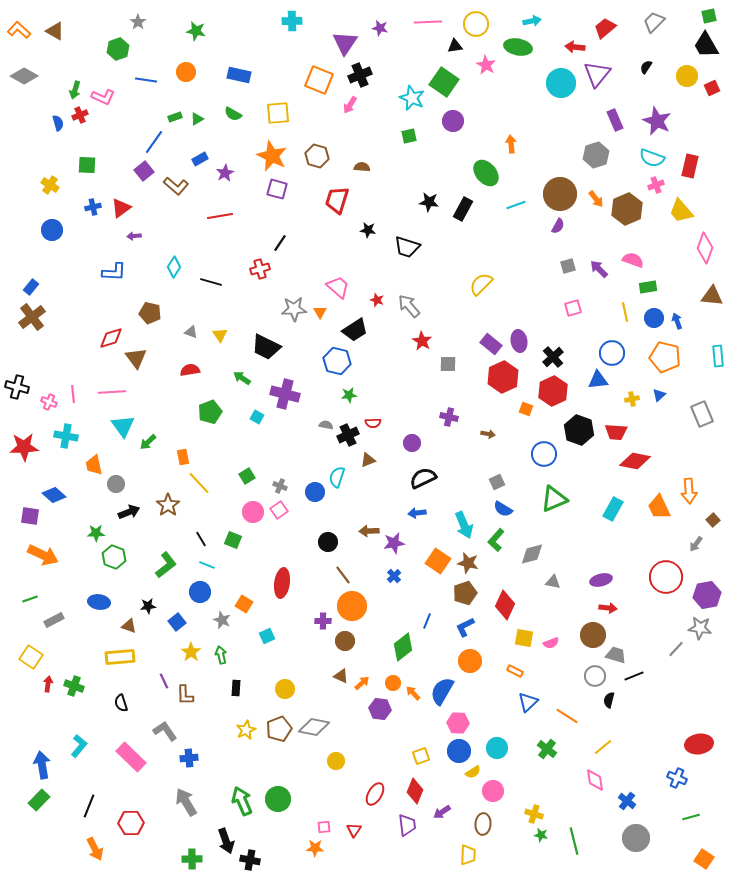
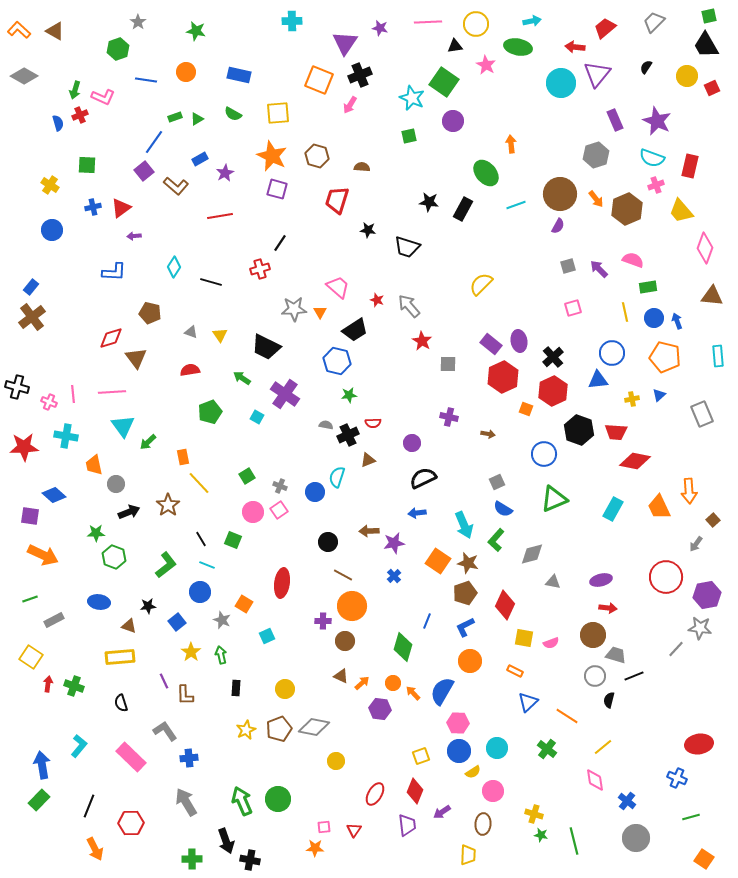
purple cross at (285, 394): rotated 20 degrees clockwise
brown line at (343, 575): rotated 24 degrees counterclockwise
green diamond at (403, 647): rotated 36 degrees counterclockwise
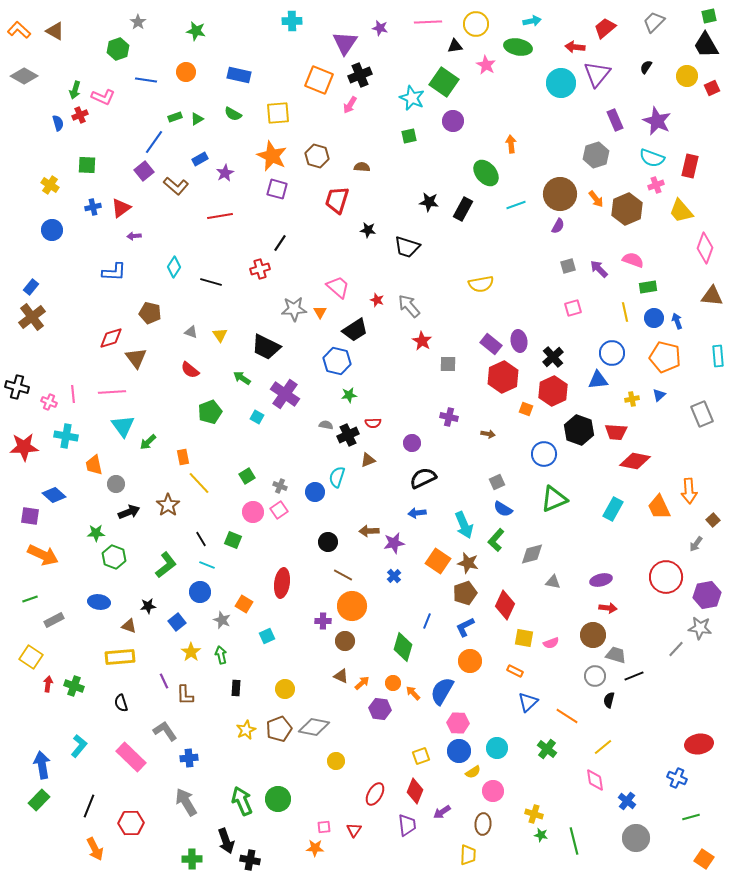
yellow semicircle at (481, 284): rotated 145 degrees counterclockwise
red semicircle at (190, 370): rotated 132 degrees counterclockwise
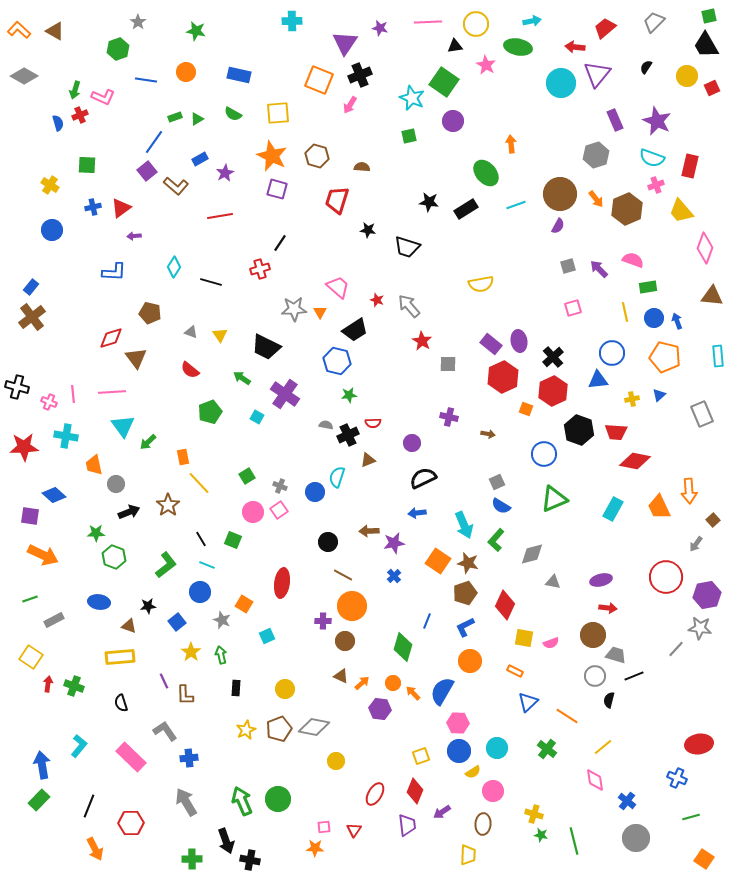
purple square at (144, 171): moved 3 px right
black rectangle at (463, 209): moved 3 px right; rotated 30 degrees clockwise
blue semicircle at (503, 509): moved 2 px left, 3 px up
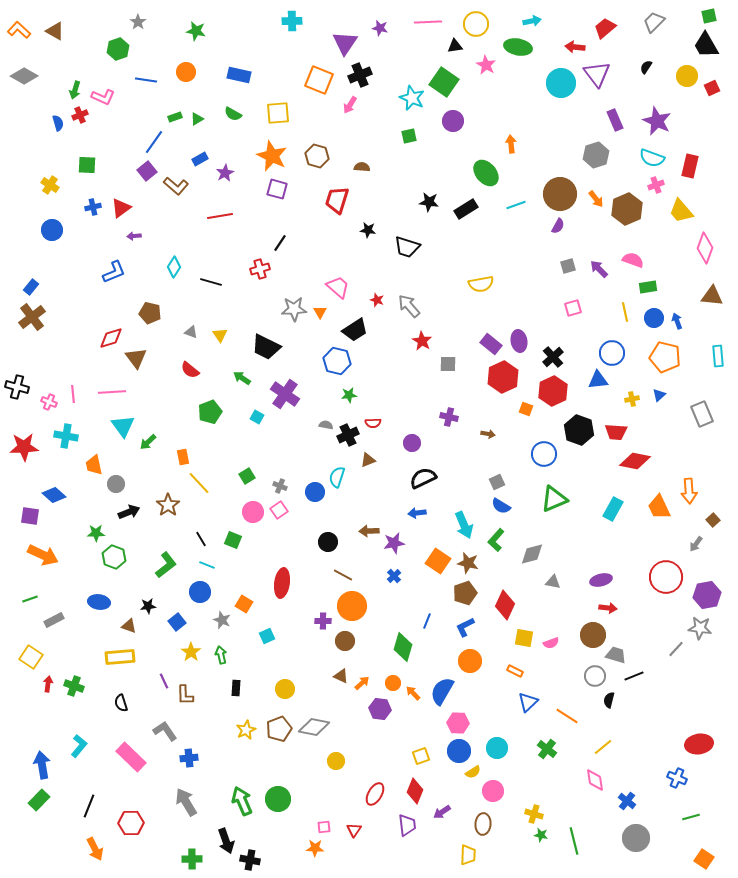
purple triangle at (597, 74): rotated 16 degrees counterclockwise
blue L-shape at (114, 272): rotated 25 degrees counterclockwise
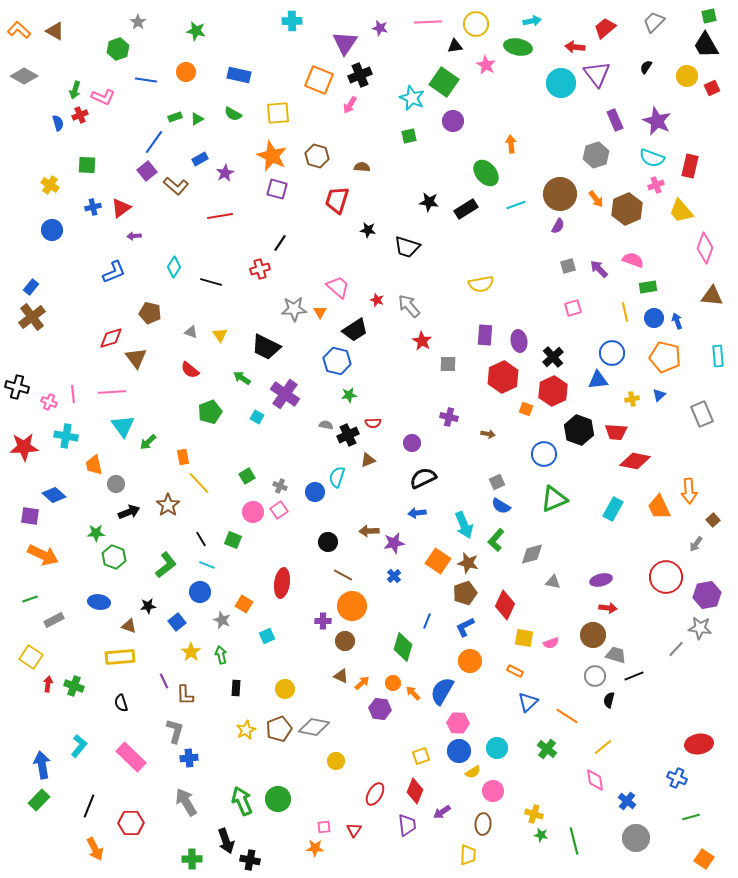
purple rectangle at (491, 344): moved 6 px left, 9 px up; rotated 55 degrees clockwise
gray L-shape at (165, 731): moved 10 px right; rotated 50 degrees clockwise
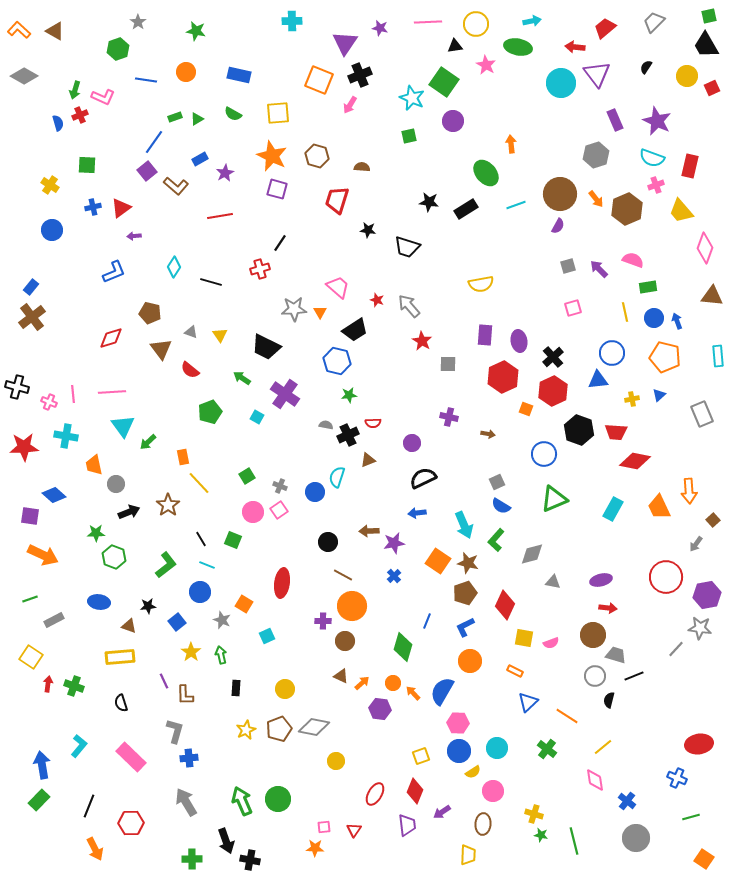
brown triangle at (136, 358): moved 25 px right, 9 px up
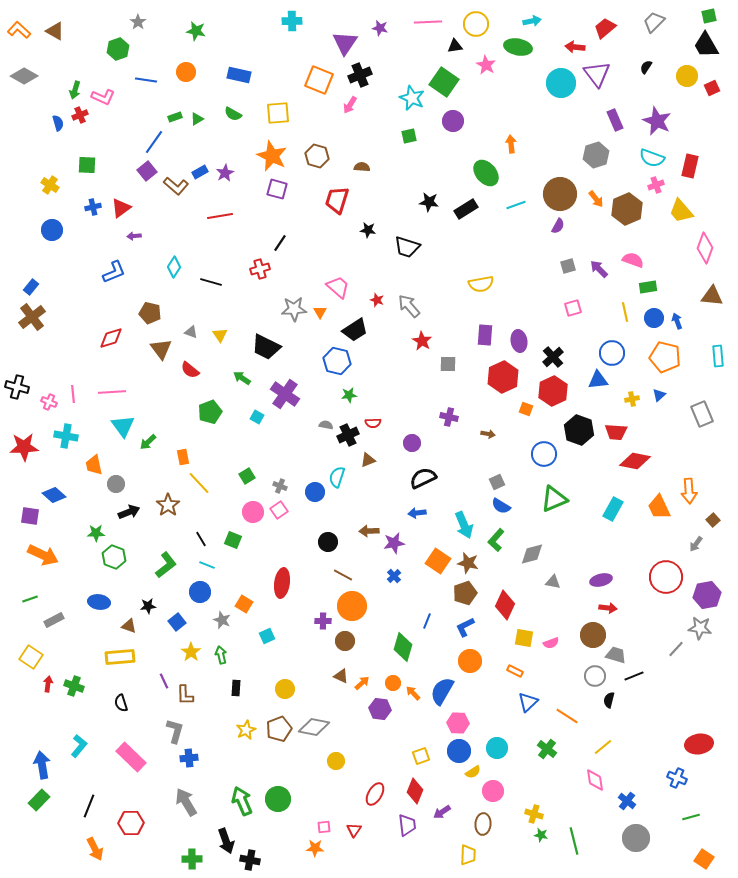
blue rectangle at (200, 159): moved 13 px down
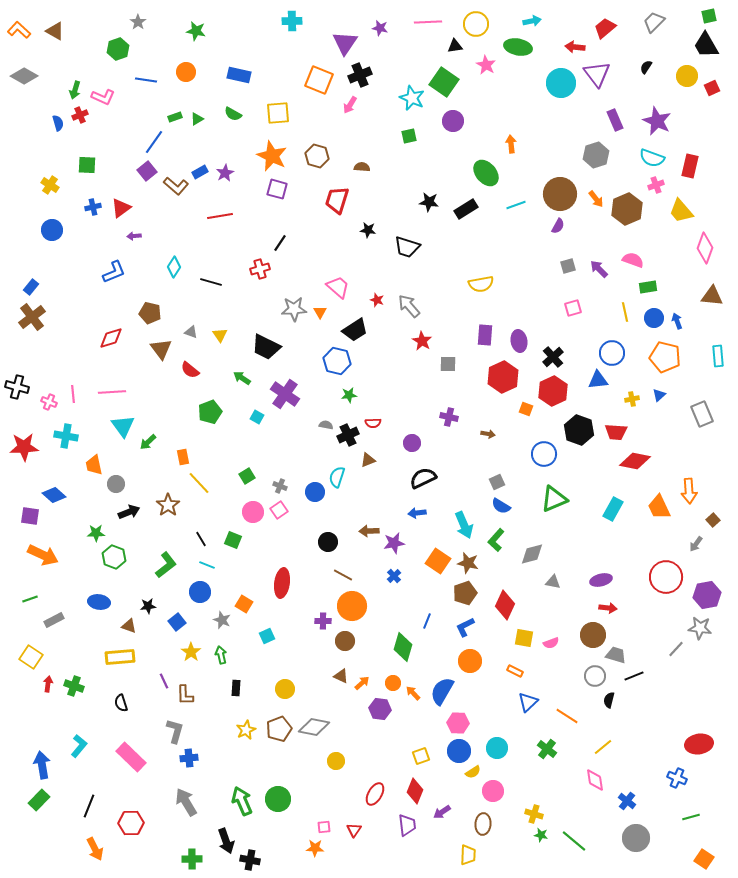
green line at (574, 841): rotated 36 degrees counterclockwise
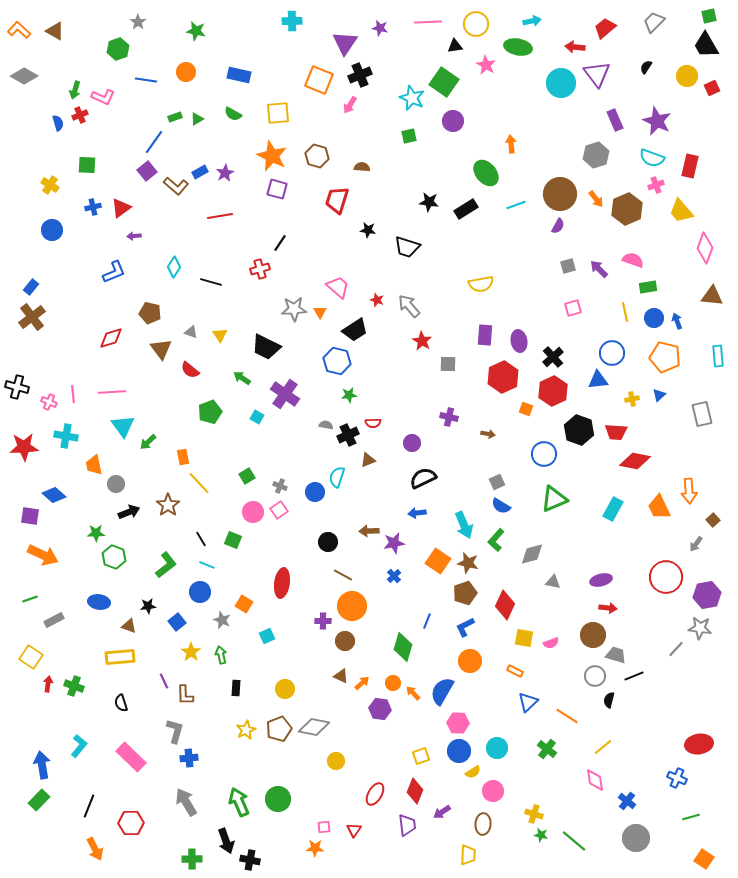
gray rectangle at (702, 414): rotated 10 degrees clockwise
green arrow at (242, 801): moved 3 px left, 1 px down
